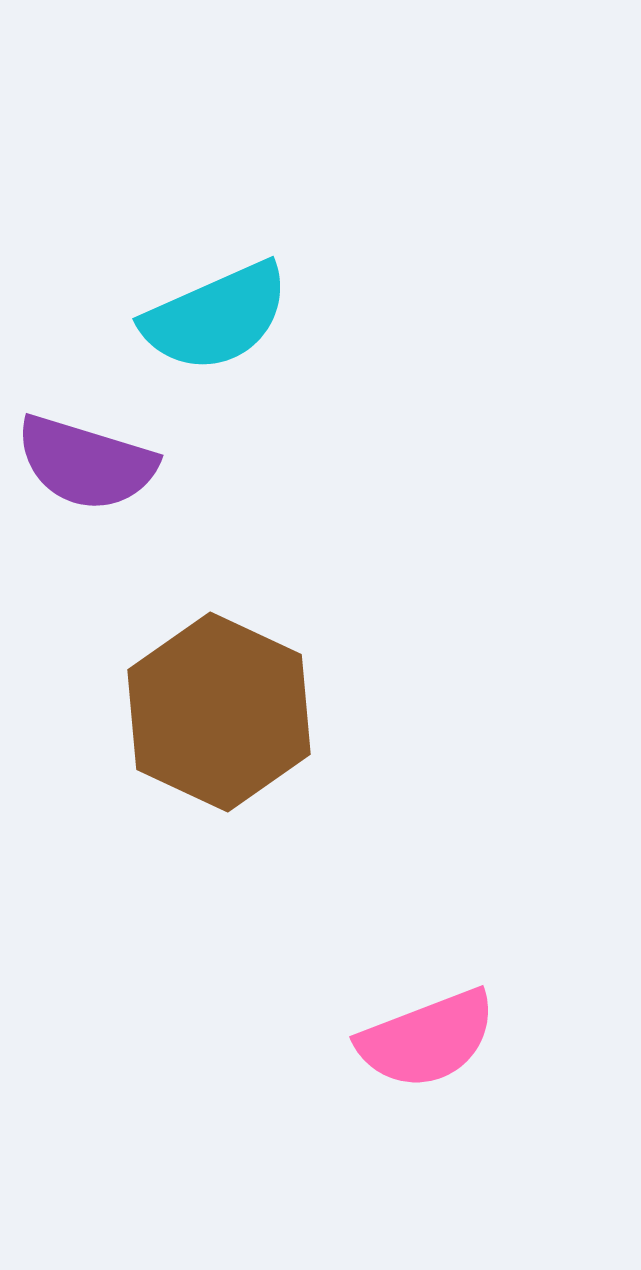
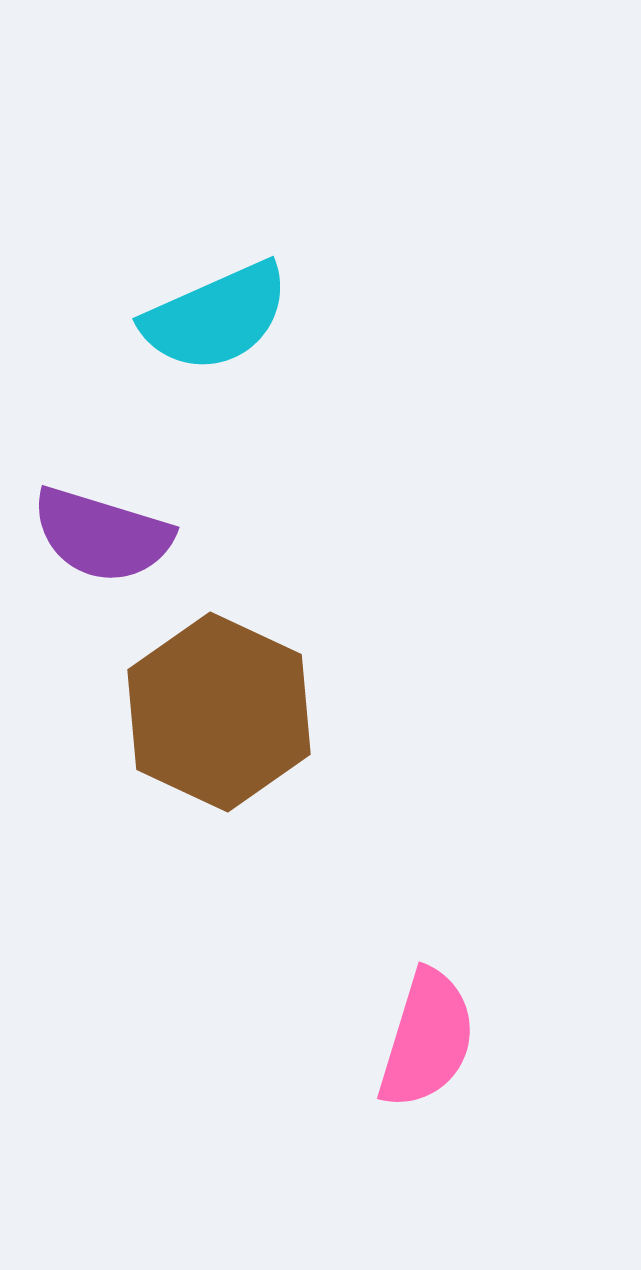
purple semicircle: moved 16 px right, 72 px down
pink semicircle: rotated 52 degrees counterclockwise
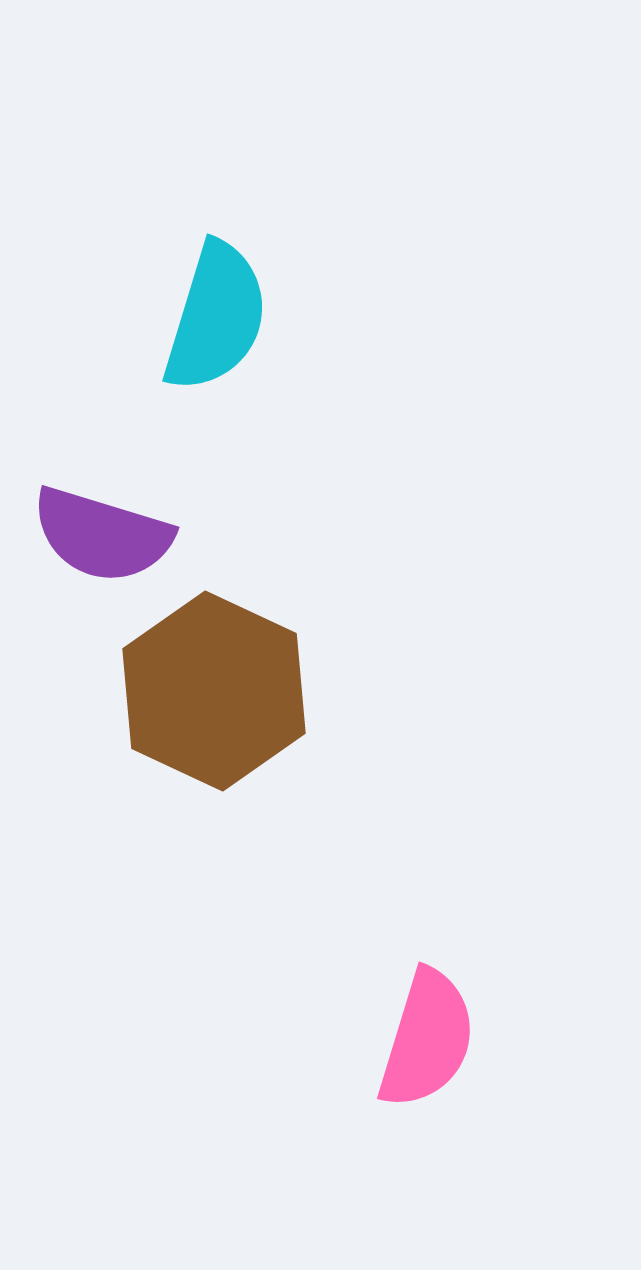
cyan semicircle: rotated 49 degrees counterclockwise
brown hexagon: moved 5 px left, 21 px up
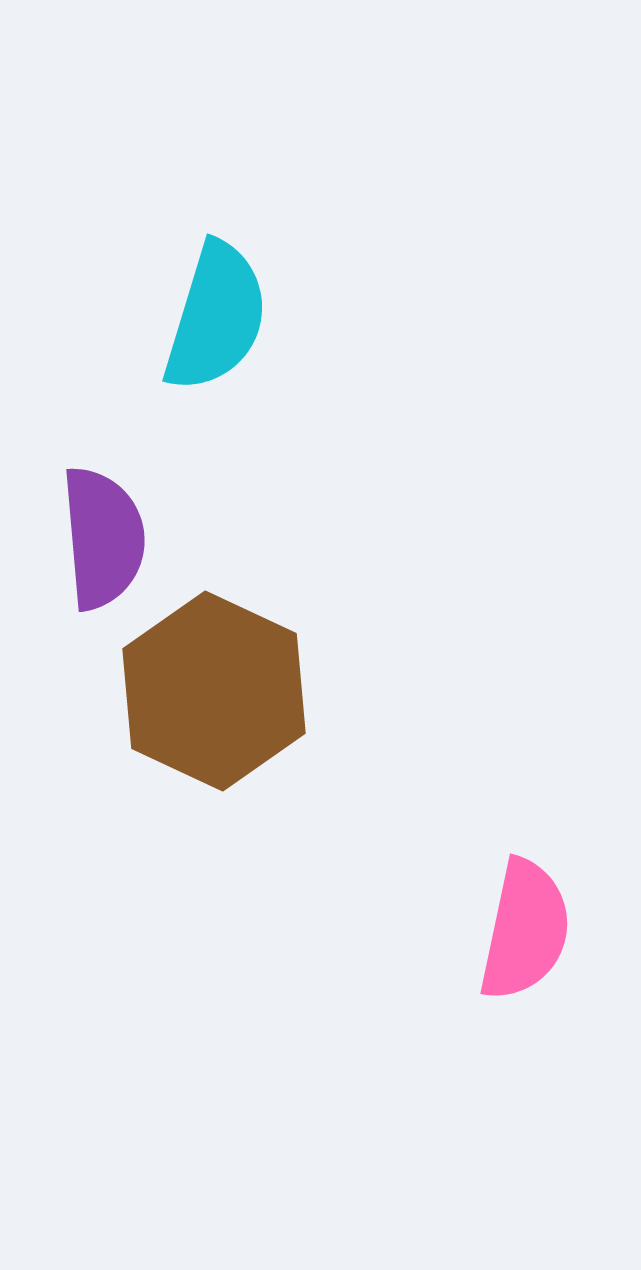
purple semicircle: moved 1 px right, 3 px down; rotated 112 degrees counterclockwise
pink semicircle: moved 98 px right, 109 px up; rotated 5 degrees counterclockwise
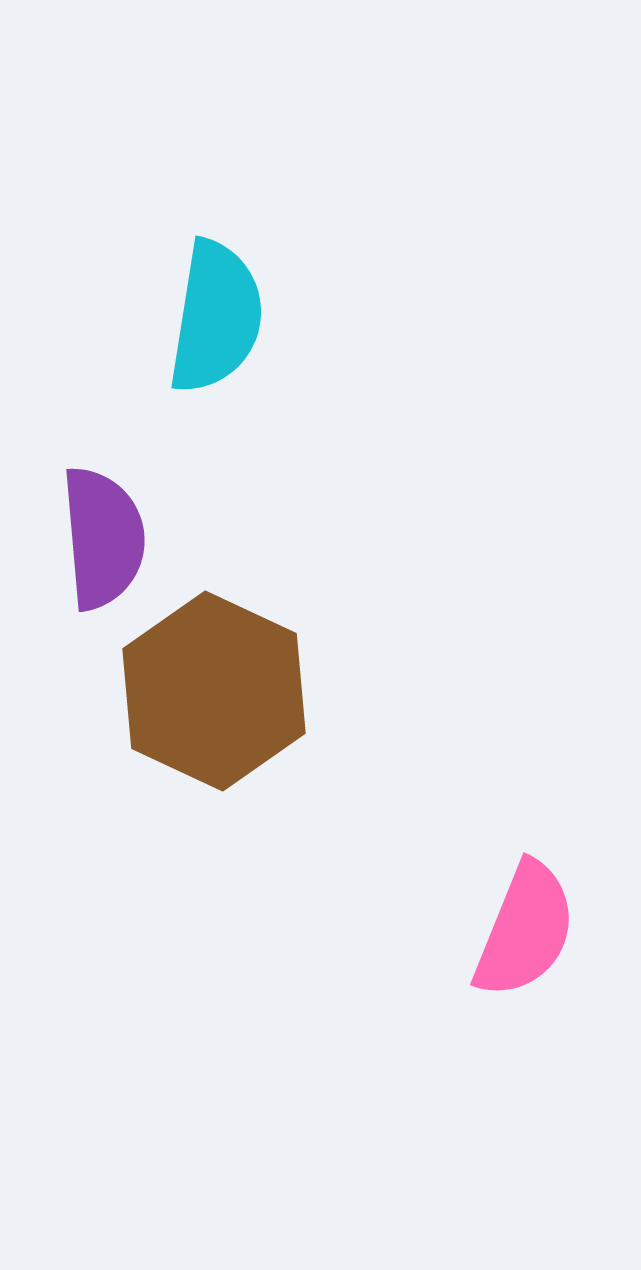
cyan semicircle: rotated 8 degrees counterclockwise
pink semicircle: rotated 10 degrees clockwise
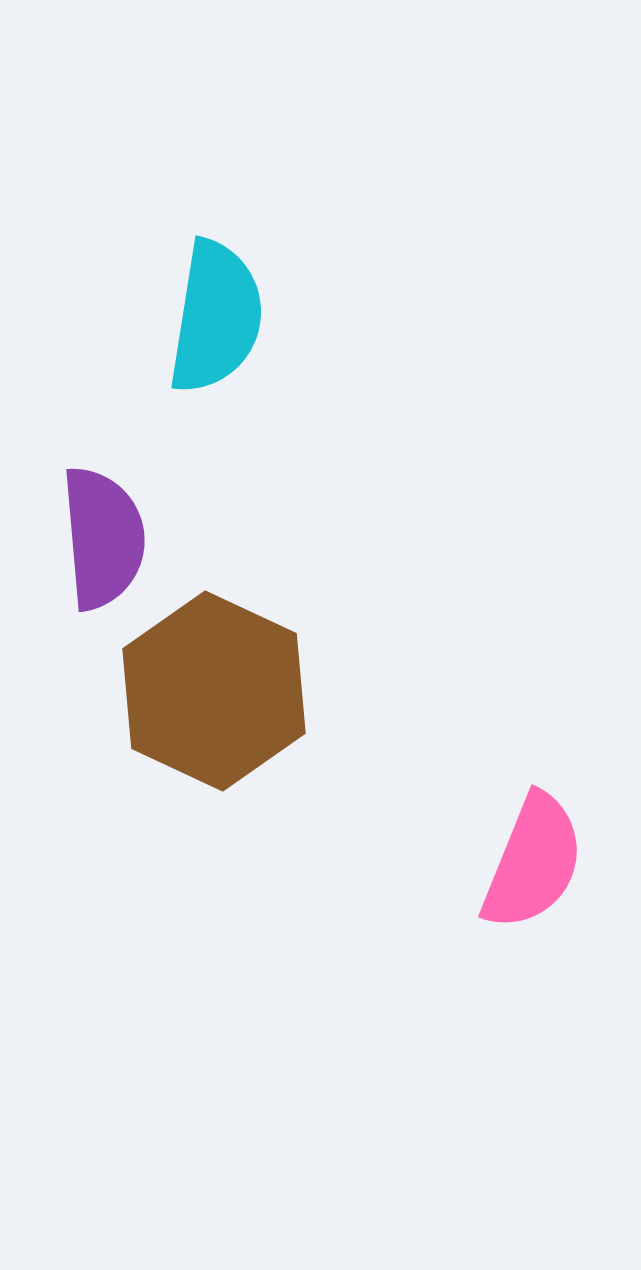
pink semicircle: moved 8 px right, 68 px up
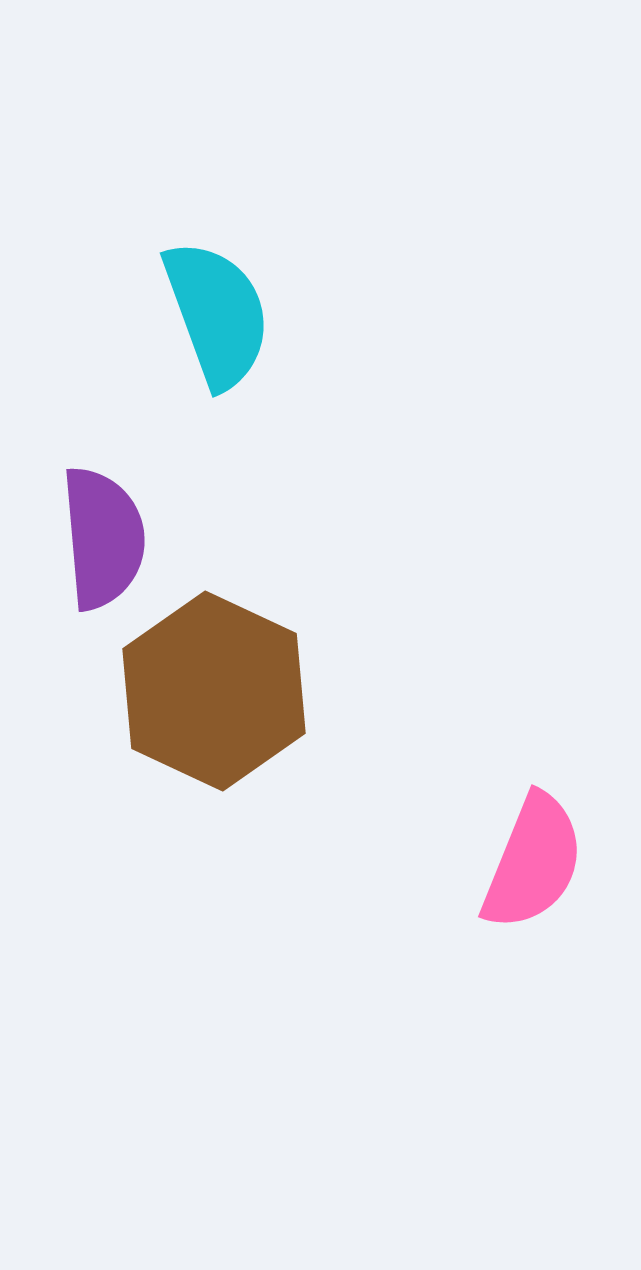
cyan semicircle: moved 1 px right, 3 px up; rotated 29 degrees counterclockwise
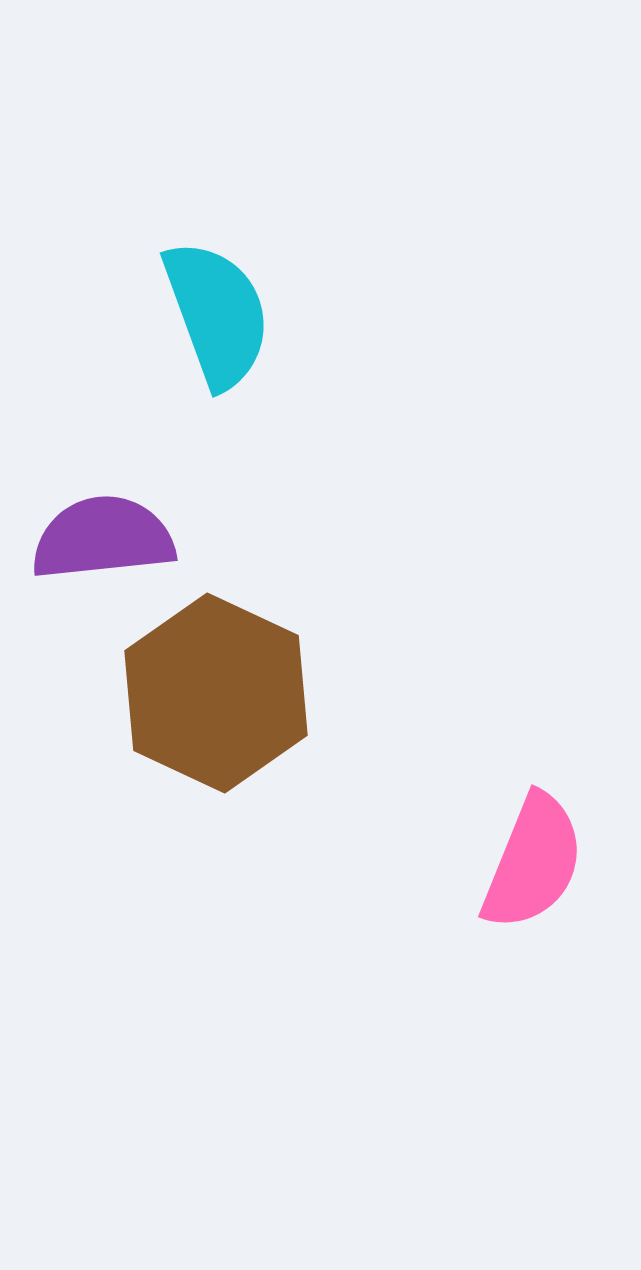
purple semicircle: rotated 91 degrees counterclockwise
brown hexagon: moved 2 px right, 2 px down
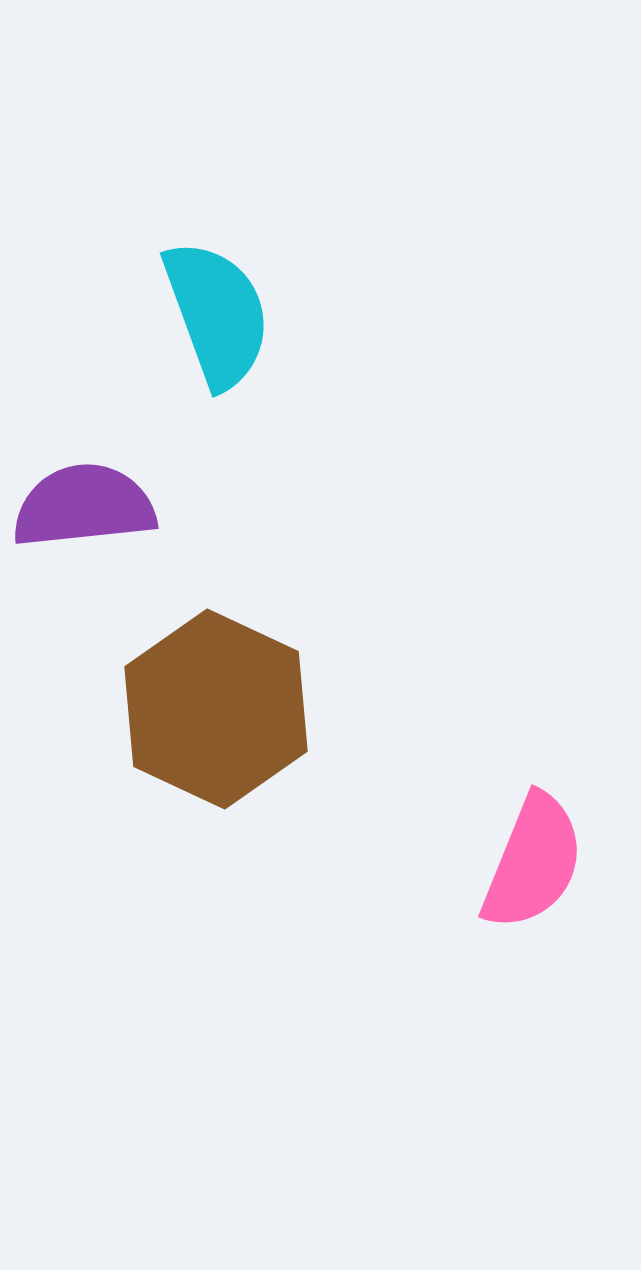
purple semicircle: moved 19 px left, 32 px up
brown hexagon: moved 16 px down
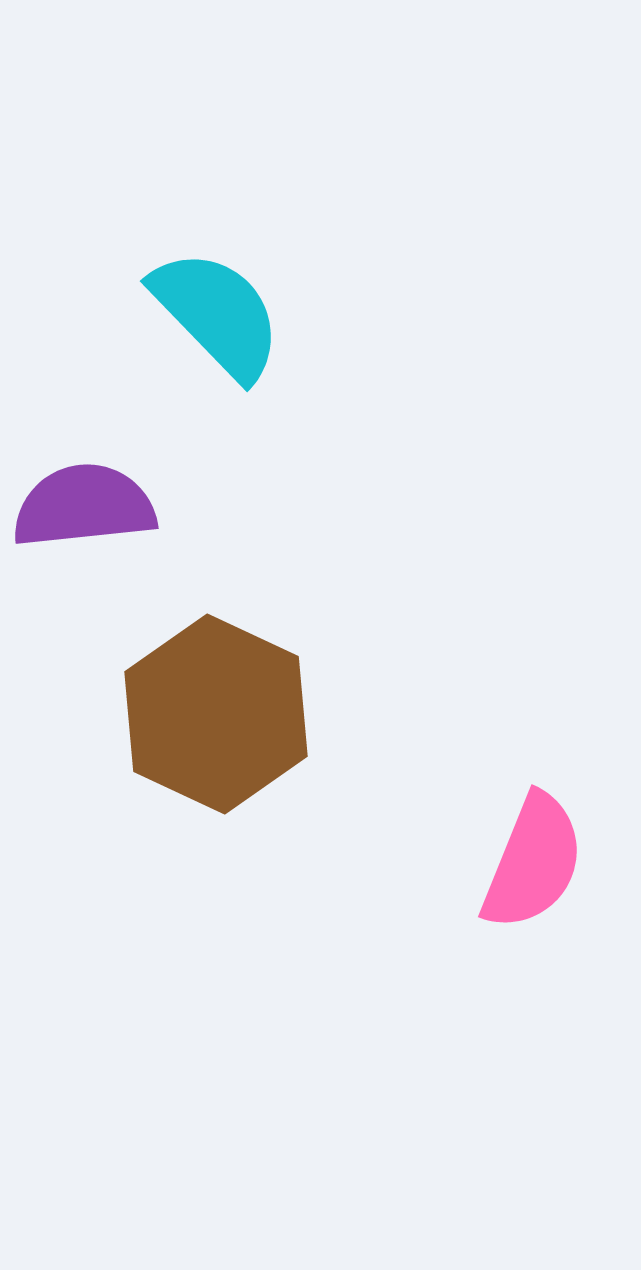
cyan semicircle: rotated 24 degrees counterclockwise
brown hexagon: moved 5 px down
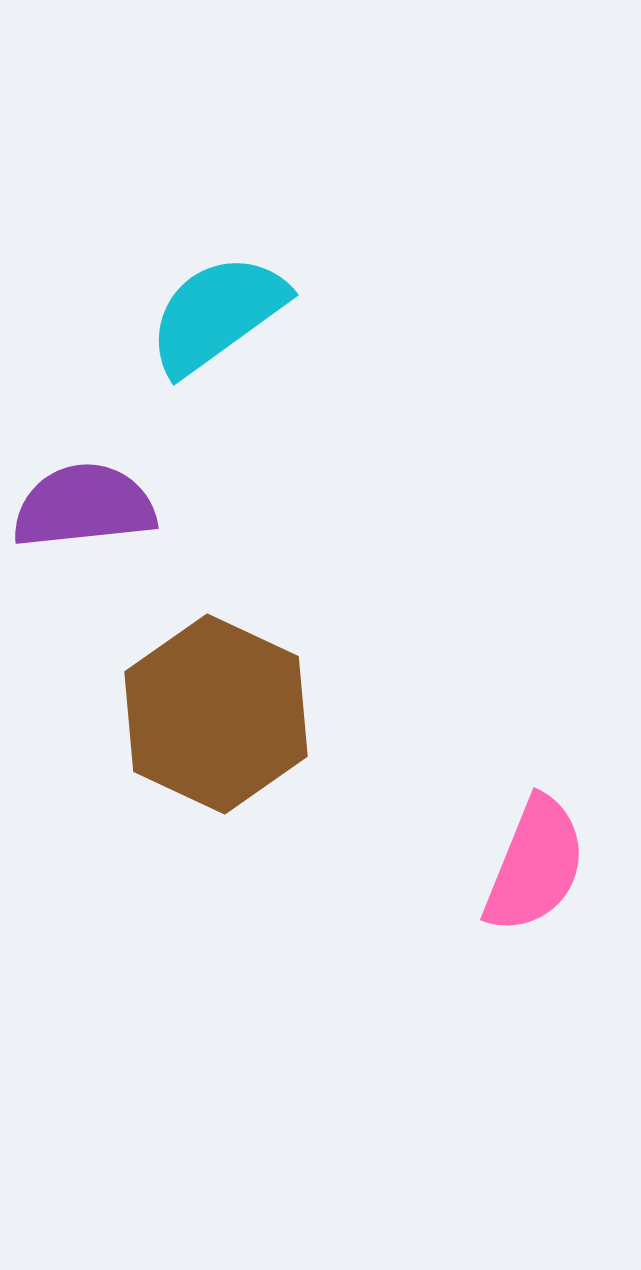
cyan semicircle: rotated 82 degrees counterclockwise
pink semicircle: moved 2 px right, 3 px down
